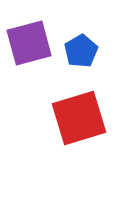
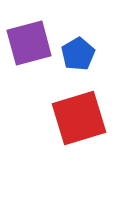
blue pentagon: moved 3 px left, 3 px down
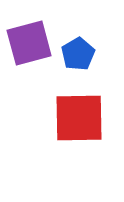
red square: rotated 16 degrees clockwise
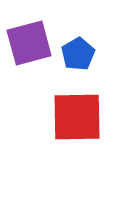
red square: moved 2 px left, 1 px up
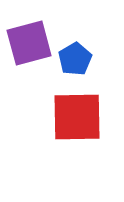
blue pentagon: moved 3 px left, 5 px down
